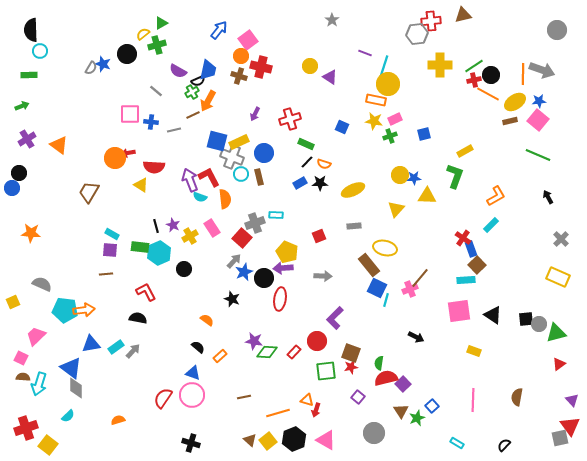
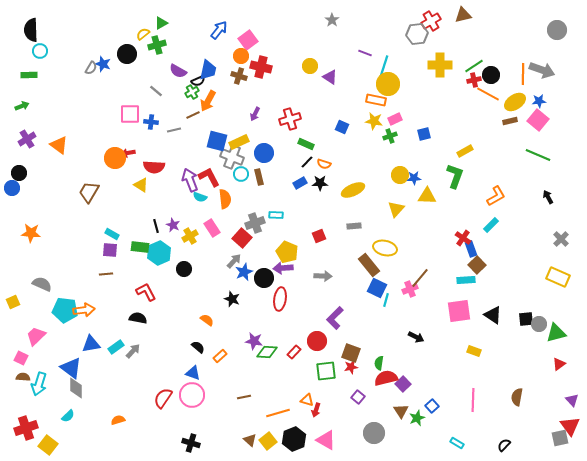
red cross at (431, 21): rotated 24 degrees counterclockwise
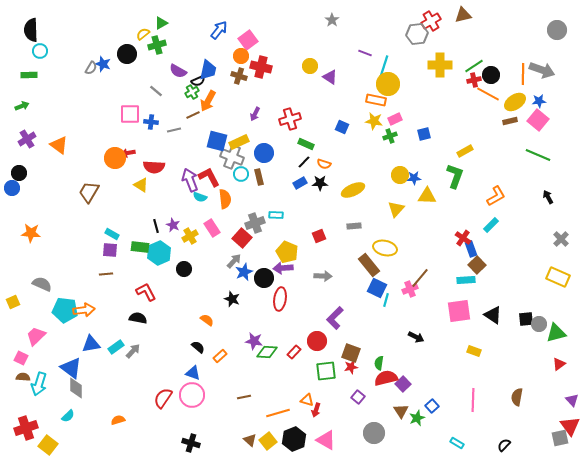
black line at (307, 162): moved 3 px left
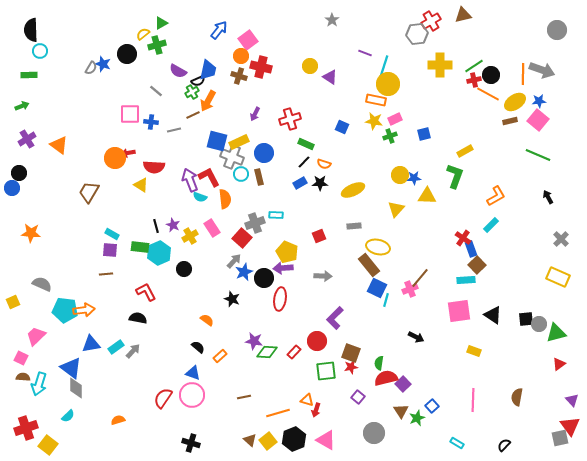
yellow ellipse at (385, 248): moved 7 px left, 1 px up
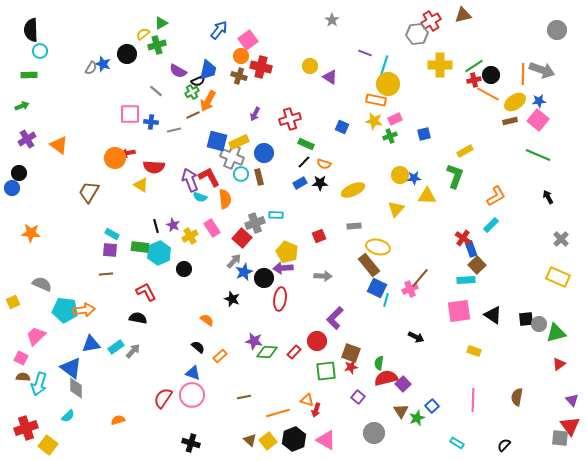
gray square at (560, 438): rotated 18 degrees clockwise
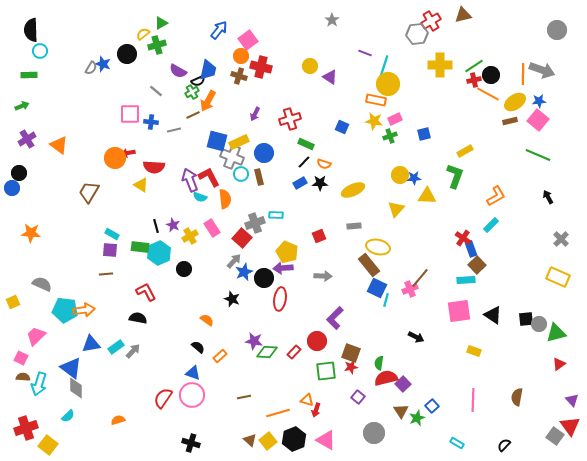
gray square at (560, 438): moved 5 px left, 2 px up; rotated 30 degrees clockwise
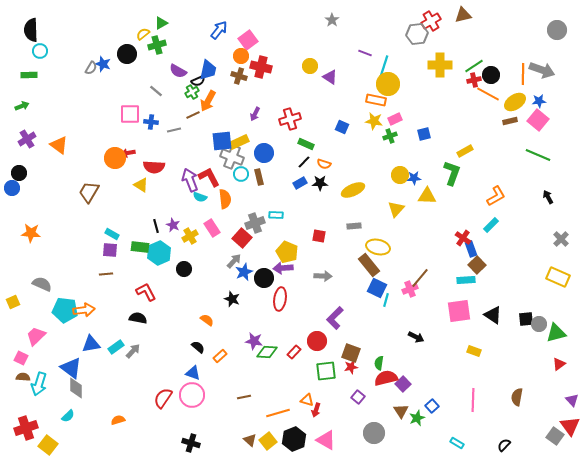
blue square at (217, 141): moved 5 px right; rotated 20 degrees counterclockwise
green L-shape at (455, 176): moved 3 px left, 3 px up
red square at (319, 236): rotated 32 degrees clockwise
